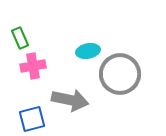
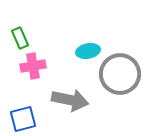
blue square: moved 9 px left
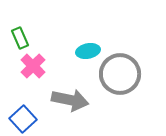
pink cross: rotated 35 degrees counterclockwise
blue square: rotated 28 degrees counterclockwise
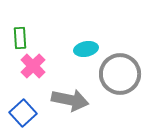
green rectangle: rotated 20 degrees clockwise
cyan ellipse: moved 2 px left, 2 px up
blue square: moved 6 px up
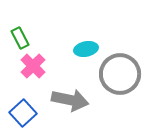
green rectangle: rotated 25 degrees counterclockwise
